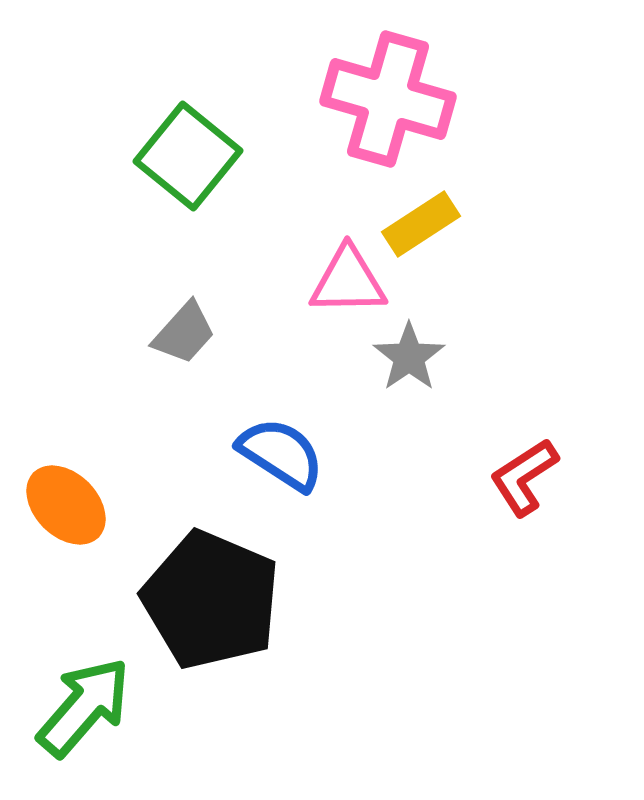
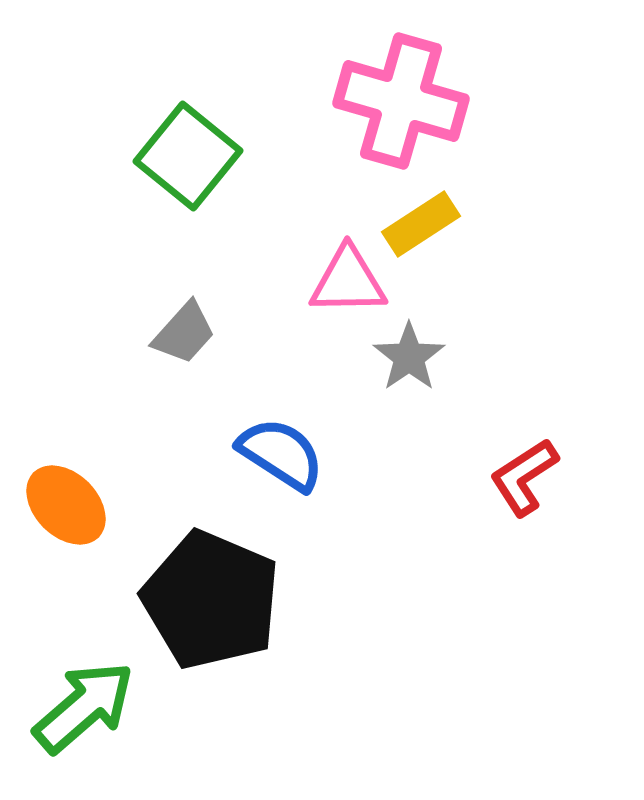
pink cross: moved 13 px right, 2 px down
green arrow: rotated 8 degrees clockwise
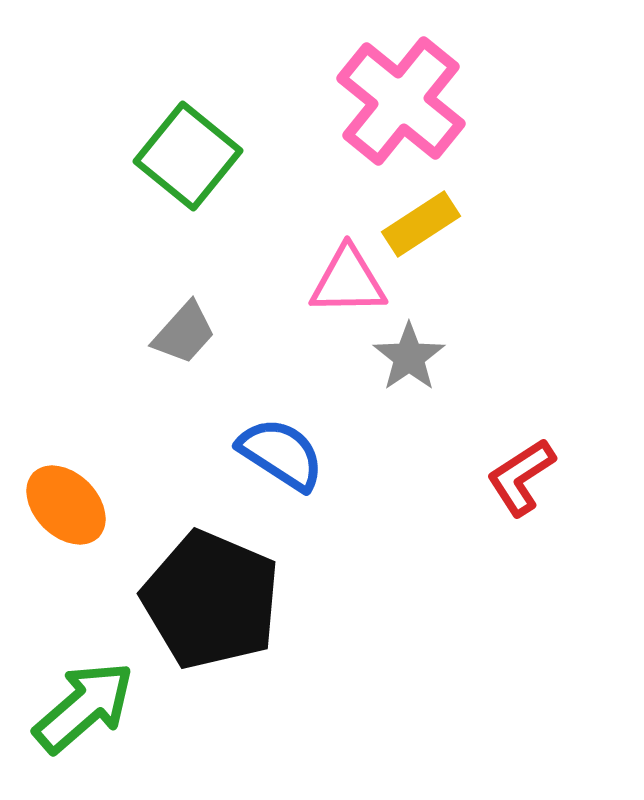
pink cross: rotated 23 degrees clockwise
red L-shape: moved 3 px left
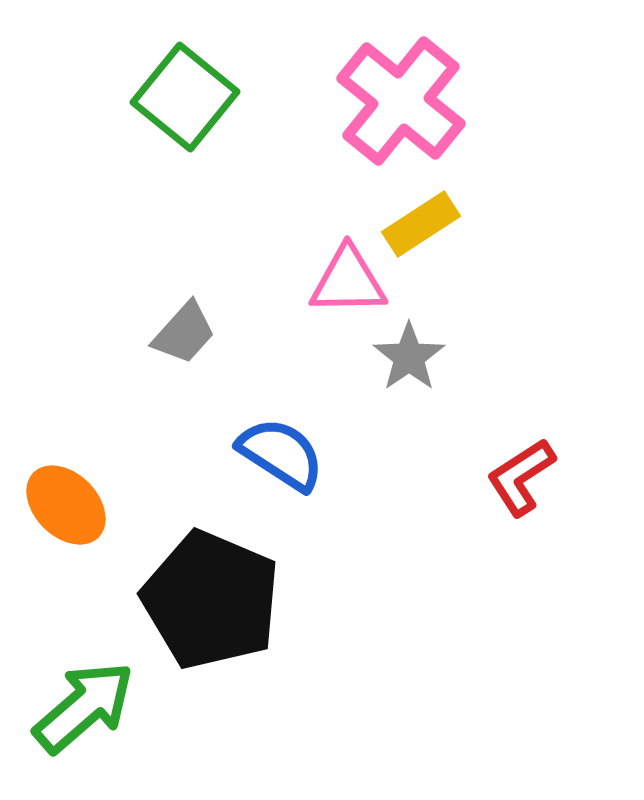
green square: moved 3 px left, 59 px up
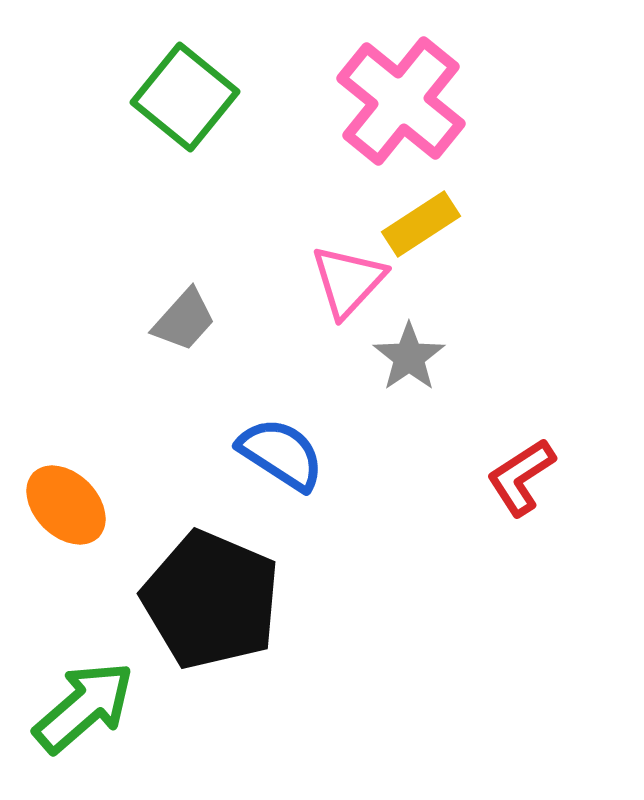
pink triangle: rotated 46 degrees counterclockwise
gray trapezoid: moved 13 px up
